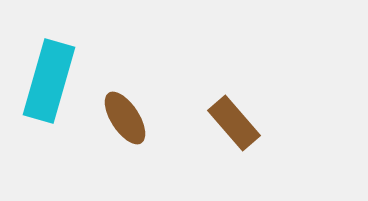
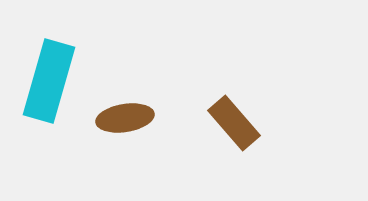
brown ellipse: rotated 66 degrees counterclockwise
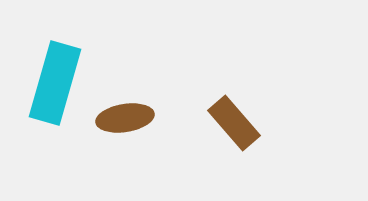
cyan rectangle: moved 6 px right, 2 px down
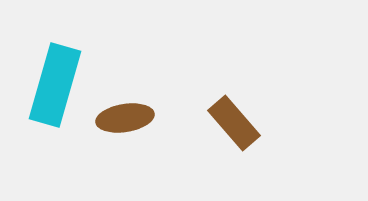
cyan rectangle: moved 2 px down
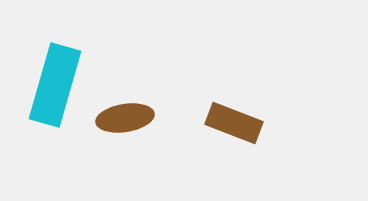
brown rectangle: rotated 28 degrees counterclockwise
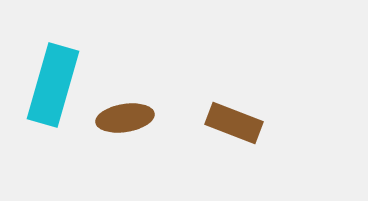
cyan rectangle: moved 2 px left
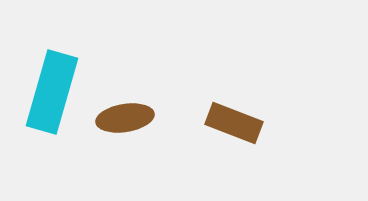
cyan rectangle: moved 1 px left, 7 px down
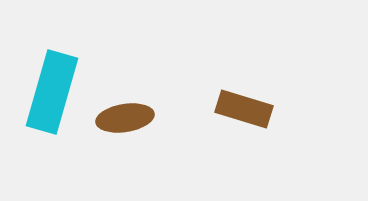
brown rectangle: moved 10 px right, 14 px up; rotated 4 degrees counterclockwise
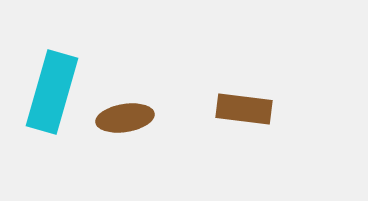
brown rectangle: rotated 10 degrees counterclockwise
